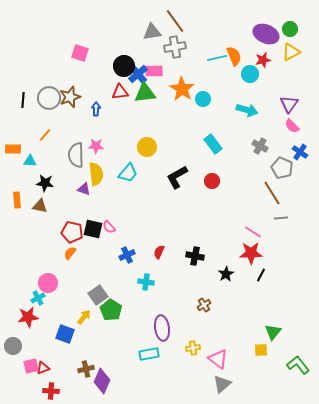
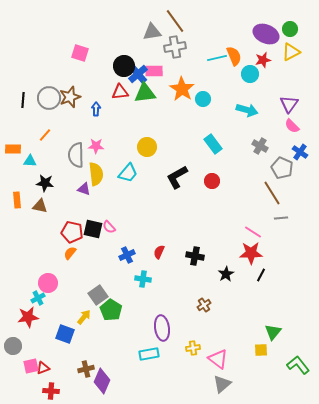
cyan cross at (146, 282): moved 3 px left, 3 px up
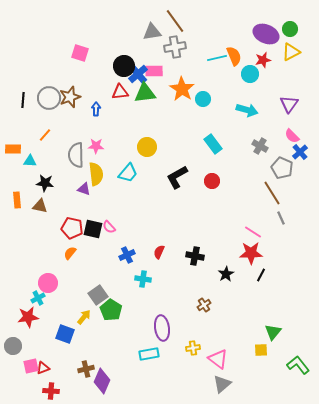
pink semicircle at (292, 126): moved 10 px down
blue cross at (300, 152): rotated 14 degrees clockwise
gray line at (281, 218): rotated 72 degrees clockwise
red pentagon at (72, 232): moved 4 px up
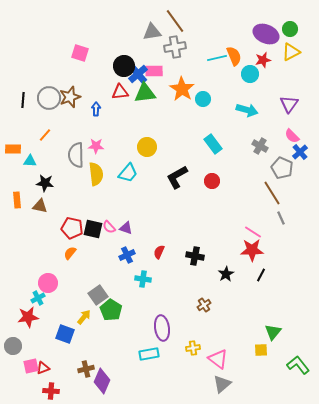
purple triangle at (84, 189): moved 42 px right, 39 px down
red star at (251, 253): moved 1 px right, 3 px up
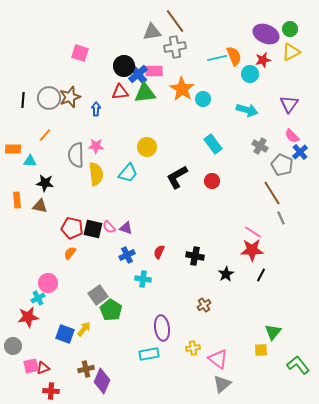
gray pentagon at (282, 168): moved 3 px up
yellow arrow at (84, 317): moved 12 px down
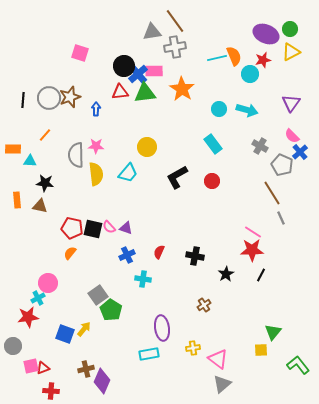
cyan circle at (203, 99): moved 16 px right, 10 px down
purple triangle at (289, 104): moved 2 px right, 1 px up
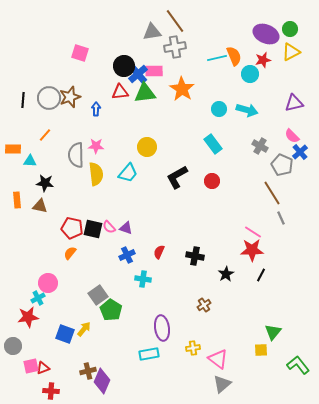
purple triangle at (291, 103): moved 3 px right; rotated 42 degrees clockwise
brown cross at (86, 369): moved 2 px right, 2 px down
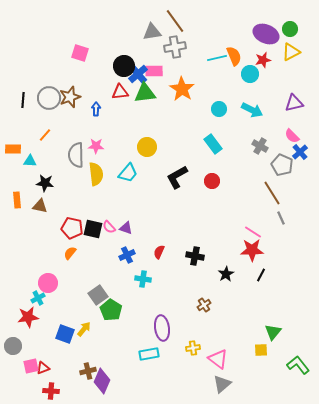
cyan arrow at (247, 110): moved 5 px right; rotated 10 degrees clockwise
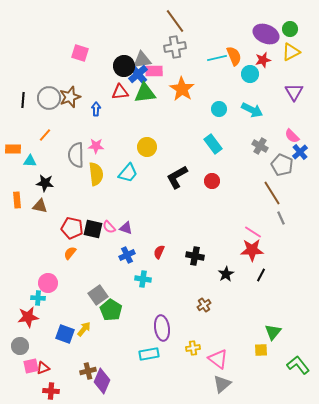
gray triangle at (152, 32): moved 10 px left, 28 px down
purple triangle at (294, 103): moved 11 px up; rotated 48 degrees counterclockwise
cyan cross at (38, 298): rotated 32 degrees clockwise
gray circle at (13, 346): moved 7 px right
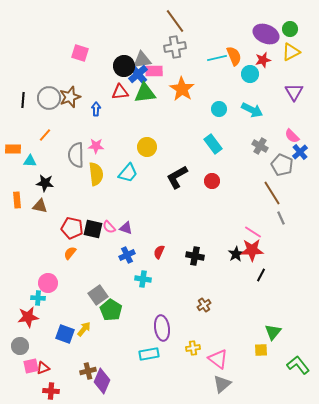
black star at (226, 274): moved 10 px right, 20 px up
